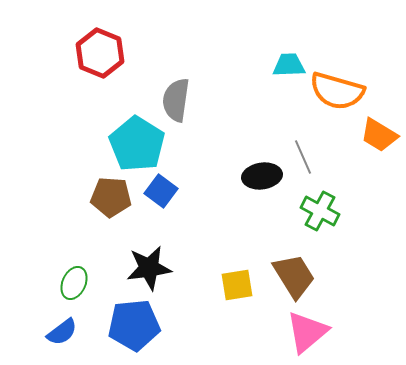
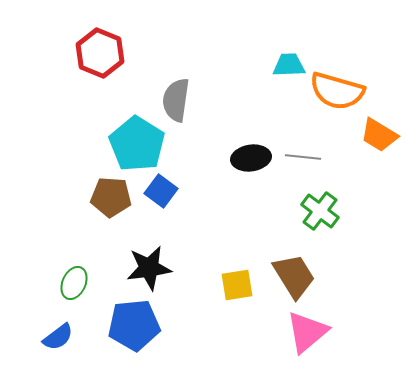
gray line: rotated 60 degrees counterclockwise
black ellipse: moved 11 px left, 18 px up
green cross: rotated 9 degrees clockwise
blue semicircle: moved 4 px left, 5 px down
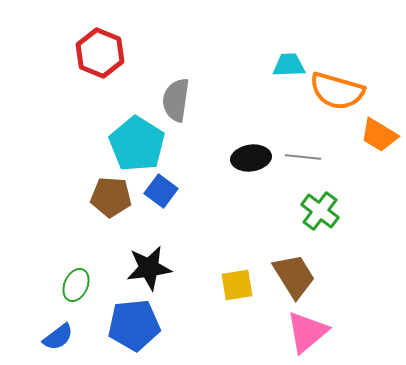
green ellipse: moved 2 px right, 2 px down
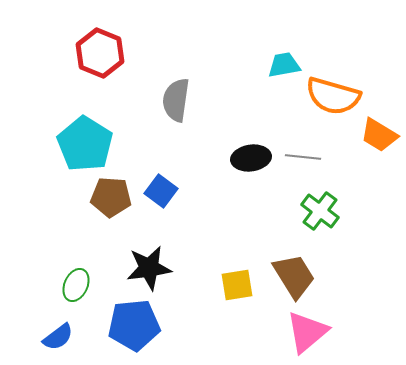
cyan trapezoid: moved 5 px left; rotated 8 degrees counterclockwise
orange semicircle: moved 4 px left, 5 px down
cyan pentagon: moved 52 px left
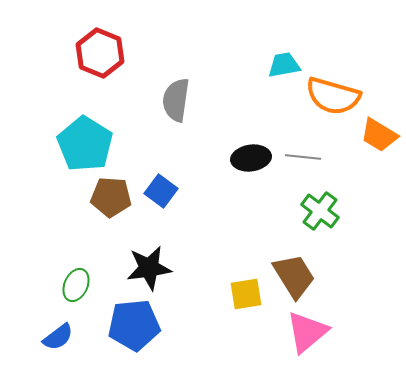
yellow square: moved 9 px right, 9 px down
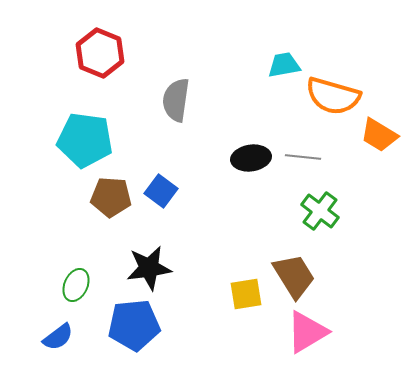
cyan pentagon: moved 4 px up; rotated 24 degrees counterclockwise
pink triangle: rotated 9 degrees clockwise
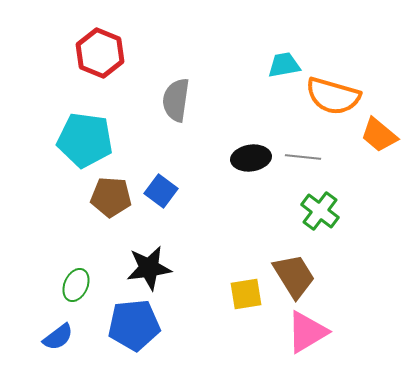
orange trapezoid: rotated 9 degrees clockwise
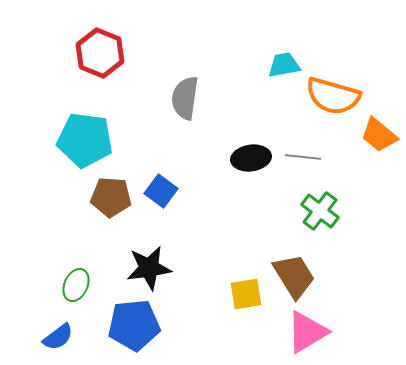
gray semicircle: moved 9 px right, 2 px up
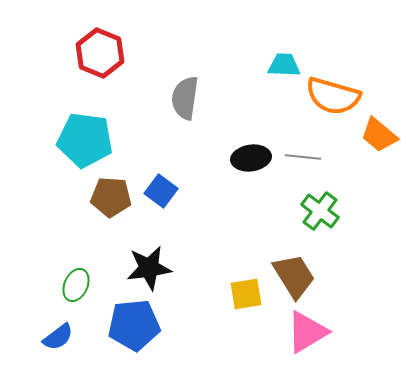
cyan trapezoid: rotated 12 degrees clockwise
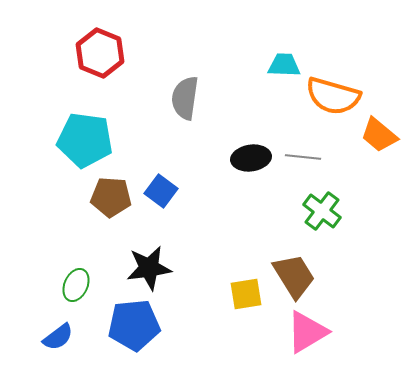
green cross: moved 2 px right
